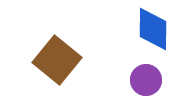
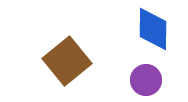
brown square: moved 10 px right, 1 px down; rotated 12 degrees clockwise
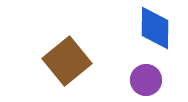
blue diamond: moved 2 px right, 1 px up
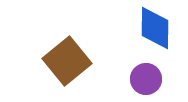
purple circle: moved 1 px up
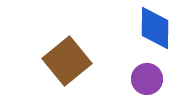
purple circle: moved 1 px right
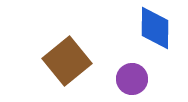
purple circle: moved 15 px left
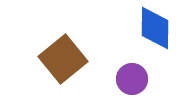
brown square: moved 4 px left, 2 px up
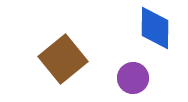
purple circle: moved 1 px right, 1 px up
